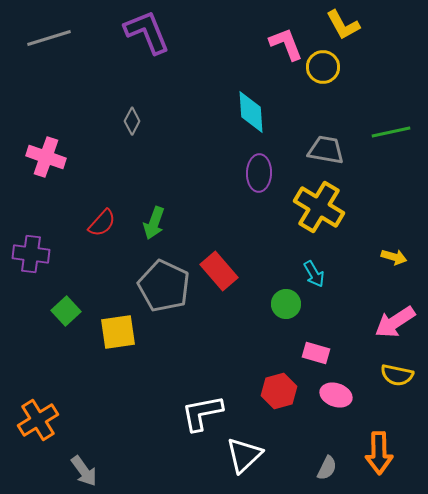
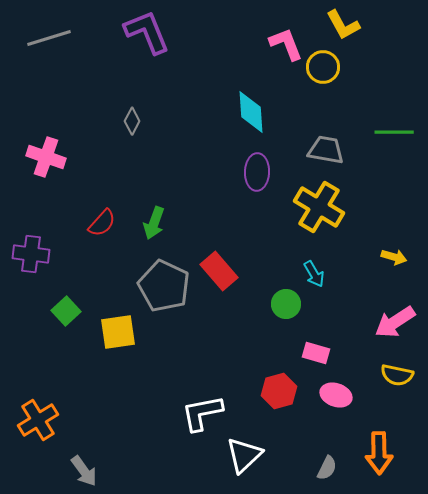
green line: moved 3 px right; rotated 12 degrees clockwise
purple ellipse: moved 2 px left, 1 px up
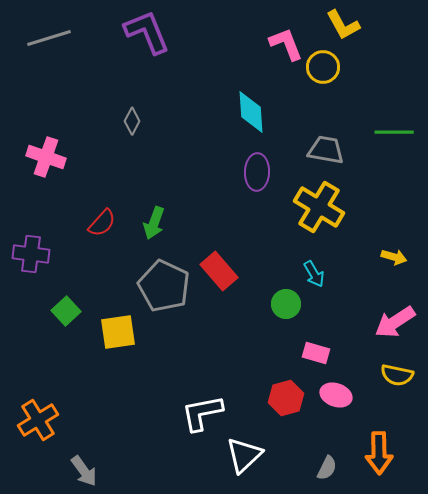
red hexagon: moved 7 px right, 7 px down
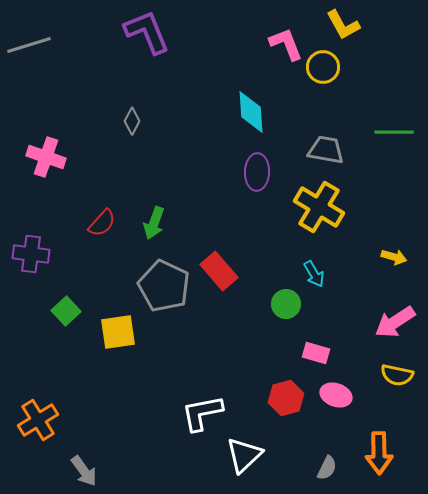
gray line: moved 20 px left, 7 px down
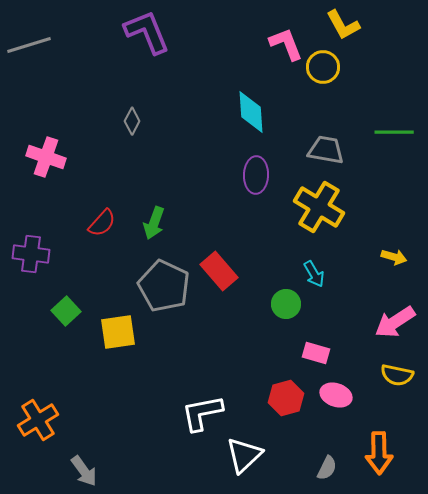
purple ellipse: moved 1 px left, 3 px down
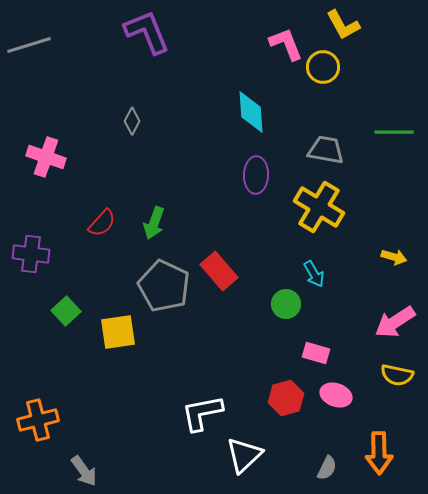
orange cross: rotated 18 degrees clockwise
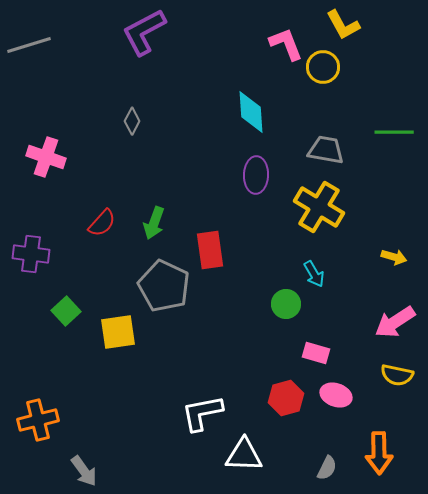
purple L-shape: moved 3 px left; rotated 96 degrees counterclockwise
red rectangle: moved 9 px left, 21 px up; rotated 33 degrees clockwise
white triangle: rotated 45 degrees clockwise
